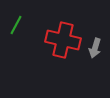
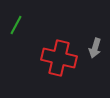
red cross: moved 4 px left, 18 px down
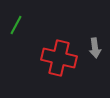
gray arrow: rotated 24 degrees counterclockwise
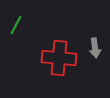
red cross: rotated 8 degrees counterclockwise
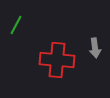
red cross: moved 2 px left, 2 px down
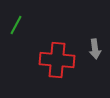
gray arrow: moved 1 px down
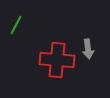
gray arrow: moved 7 px left
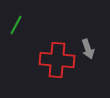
gray arrow: rotated 12 degrees counterclockwise
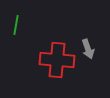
green line: rotated 18 degrees counterclockwise
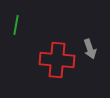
gray arrow: moved 2 px right
